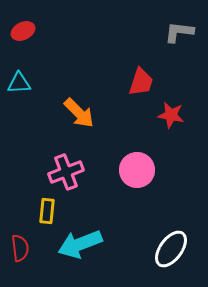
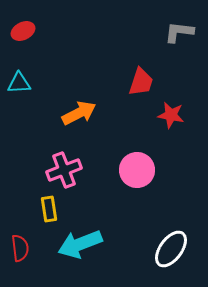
orange arrow: rotated 72 degrees counterclockwise
pink cross: moved 2 px left, 2 px up
yellow rectangle: moved 2 px right, 2 px up; rotated 15 degrees counterclockwise
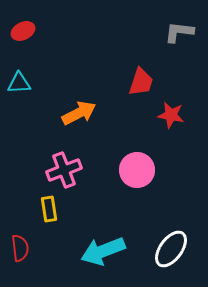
cyan arrow: moved 23 px right, 7 px down
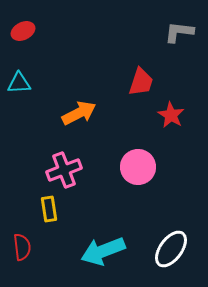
red star: rotated 20 degrees clockwise
pink circle: moved 1 px right, 3 px up
red semicircle: moved 2 px right, 1 px up
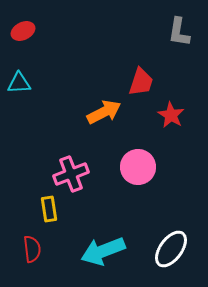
gray L-shape: rotated 88 degrees counterclockwise
orange arrow: moved 25 px right, 1 px up
pink cross: moved 7 px right, 4 px down
red semicircle: moved 10 px right, 2 px down
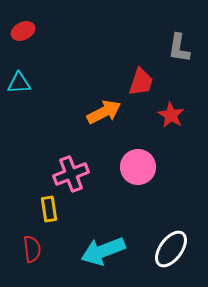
gray L-shape: moved 16 px down
